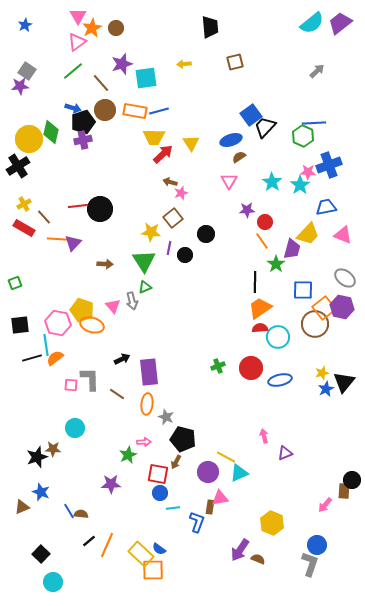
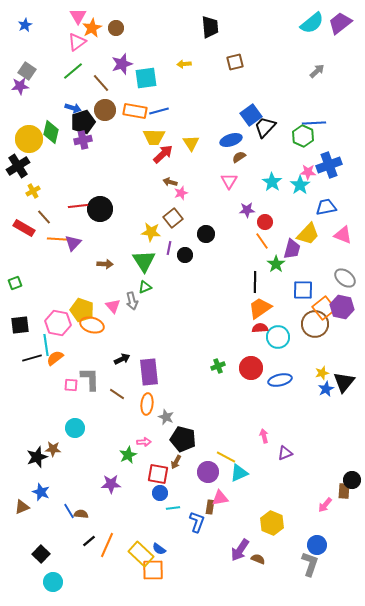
yellow cross at (24, 204): moved 9 px right, 13 px up
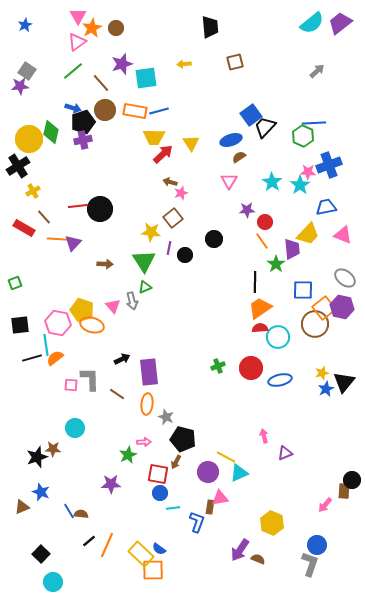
black circle at (206, 234): moved 8 px right, 5 px down
purple trapezoid at (292, 249): rotated 20 degrees counterclockwise
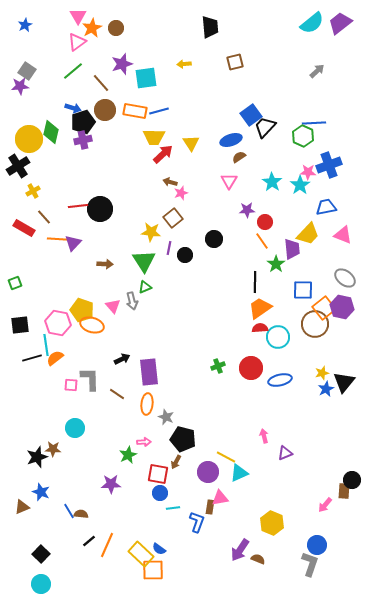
cyan circle at (53, 582): moved 12 px left, 2 px down
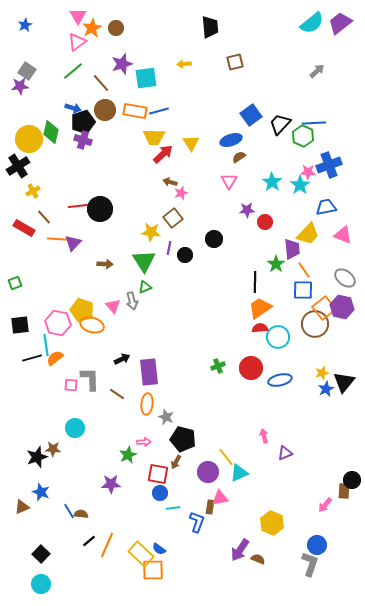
black trapezoid at (265, 127): moved 15 px right, 3 px up
purple cross at (83, 140): rotated 30 degrees clockwise
orange line at (262, 241): moved 42 px right, 29 px down
yellow line at (226, 457): rotated 24 degrees clockwise
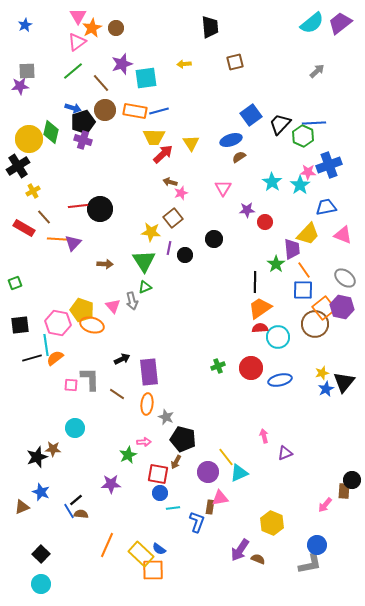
gray square at (27, 71): rotated 36 degrees counterclockwise
pink triangle at (229, 181): moved 6 px left, 7 px down
black line at (89, 541): moved 13 px left, 41 px up
gray L-shape at (310, 564): rotated 60 degrees clockwise
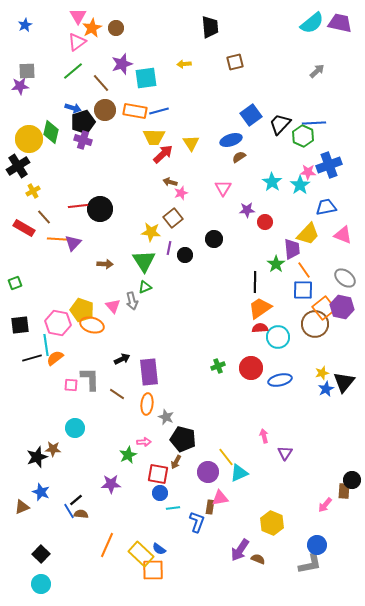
purple trapezoid at (340, 23): rotated 50 degrees clockwise
purple triangle at (285, 453): rotated 35 degrees counterclockwise
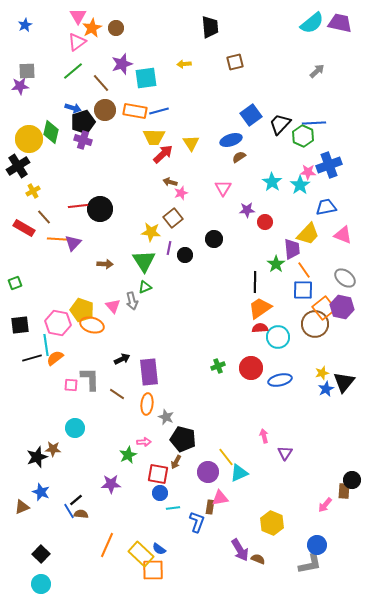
purple arrow at (240, 550): rotated 65 degrees counterclockwise
